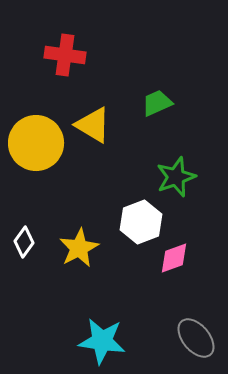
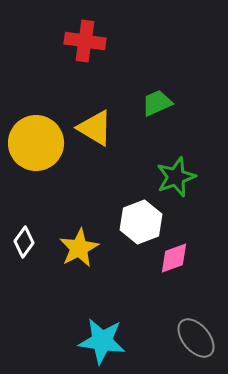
red cross: moved 20 px right, 14 px up
yellow triangle: moved 2 px right, 3 px down
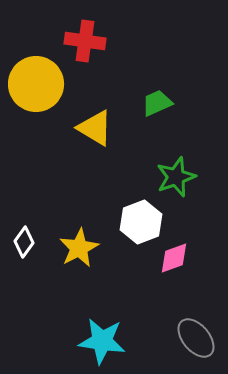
yellow circle: moved 59 px up
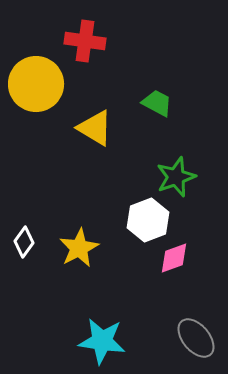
green trapezoid: rotated 52 degrees clockwise
white hexagon: moved 7 px right, 2 px up
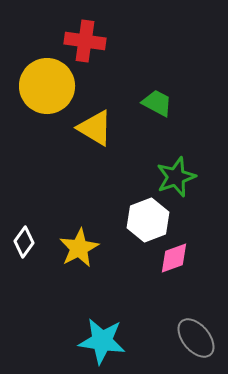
yellow circle: moved 11 px right, 2 px down
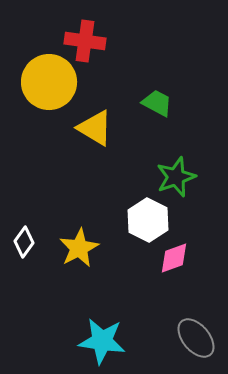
yellow circle: moved 2 px right, 4 px up
white hexagon: rotated 12 degrees counterclockwise
